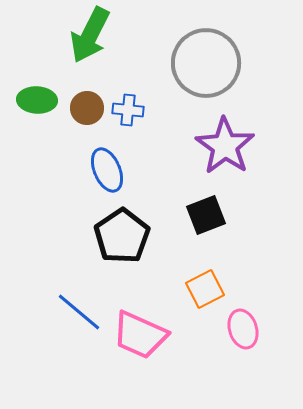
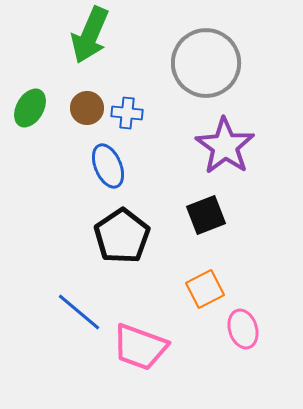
green arrow: rotated 4 degrees counterclockwise
green ellipse: moved 7 px left, 8 px down; rotated 63 degrees counterclockwise
blue cross: moved 1 px left, 3 px down
blue ellipse: moved 1 px right, 4 px up
pink trapezoid: moved 12 px down; rotated 4 degrees counterclockwise
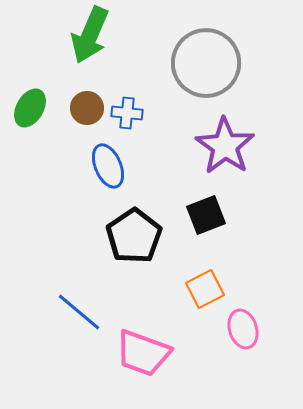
black pentagon: moved 12 px right
pink trapezoid: moved 3 px right, 6 px down
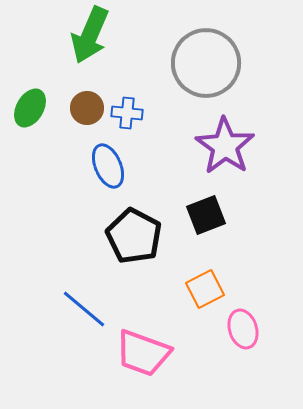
black pentagon: rotated 10 degrees counterclockwise
blue line: moved 5 px right, 3 px up
